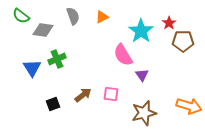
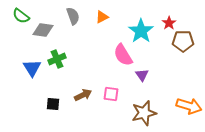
brown arrow: rotated 12 degrees clockwise
black square: rotated 24 degrees clockwise
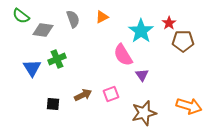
gray semicircle: moved 3 px down
pink square: rotated 28 degrees counterclockwise
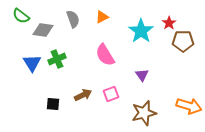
pink semicircle: moved 18 px left
blue triangle: moved 5 px up
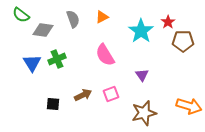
green semicircle: moved 1 px up
red star: moved 1 px left, 1 px up
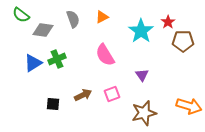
blue triangle: moved 1 px right; rotated 30 degrees clockwise
pink square: moved 1 px right
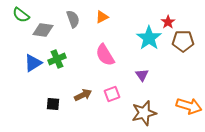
cyan star: moved 8 px right, 7 px down
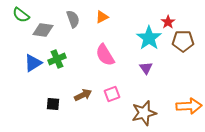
purple triangle: moved 4 px right, 7 px up
orange arrow: rotated 20 degrees counterclockwise
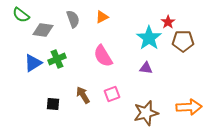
pink semicircle: moved 2 px left, 1 px down
purple triangle: rotated 48 degrees counterclockwise
brown arrow: rotated 96 degrees counterclockwise
orange arrow: moved 1 px down
brown star: moved 2 px right
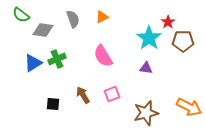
orange arrow: rotated 30 degrees clockwise
